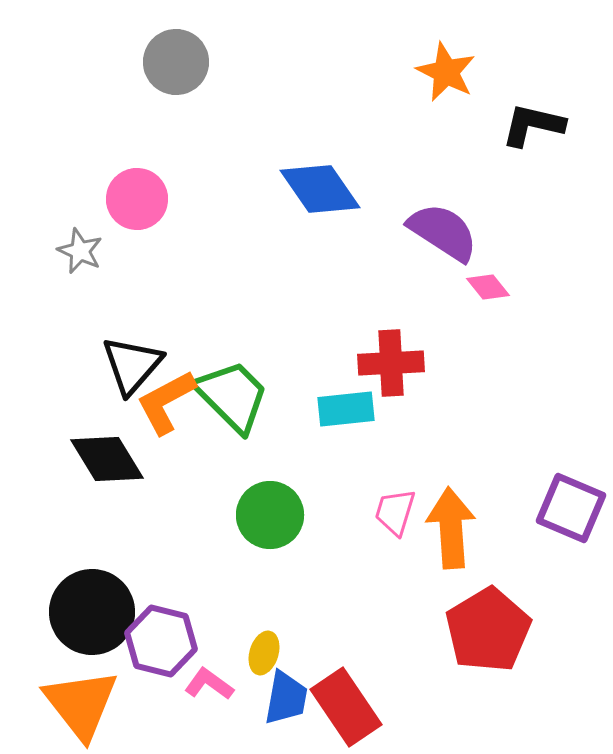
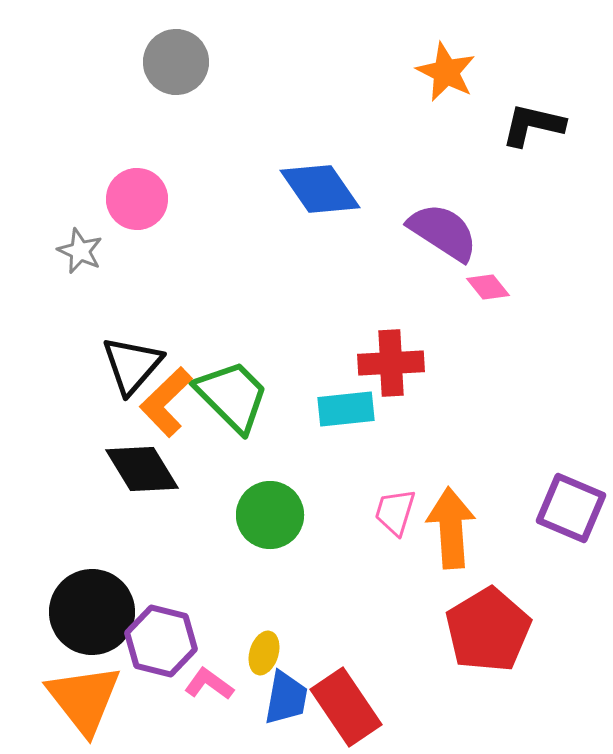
orange L-shape: rotated 16 degrees counterclockwise
black diamond: moved 35 px right, 10 px down
orange triangle: moved 3 px right, 5 px up
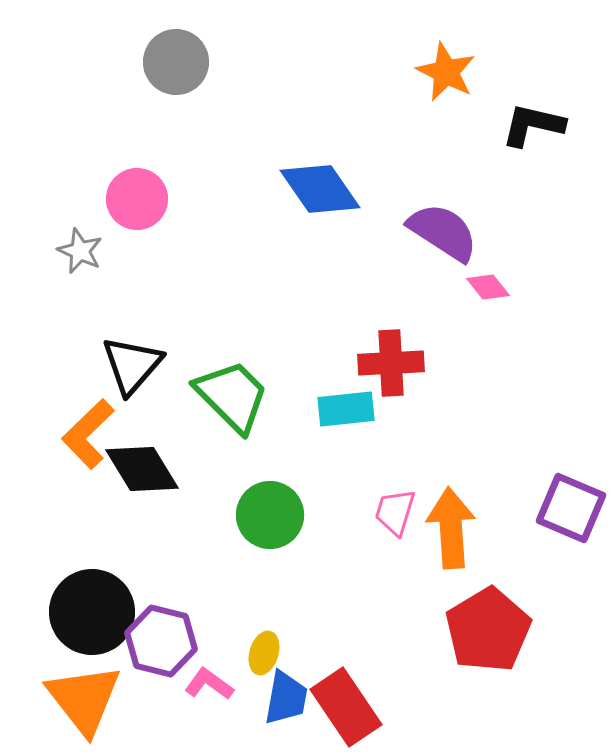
orange L-shape: moved 78 px left, 32 px down
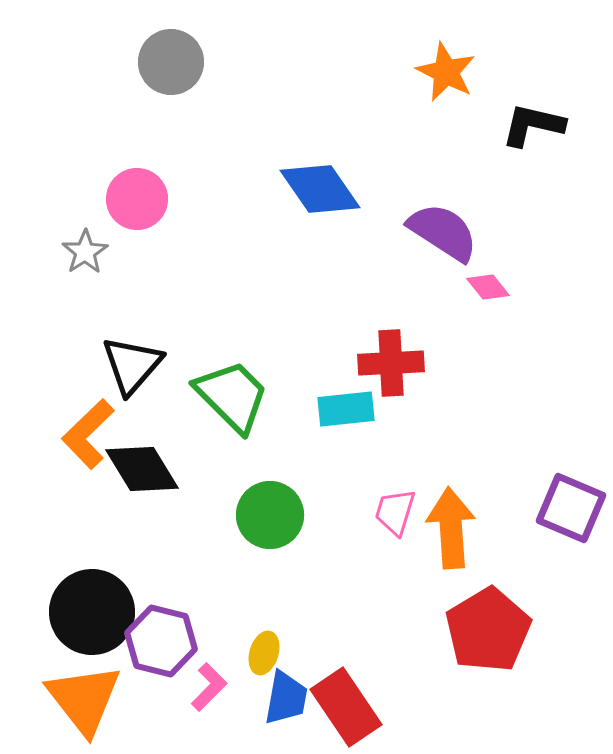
gray circle: moved 5 px left
gray star: moved 5 px right, 1 px down; rotated 15 degrees clockwise
pink L-shape: moved 3 px down; rotated 99 degrees clockwise
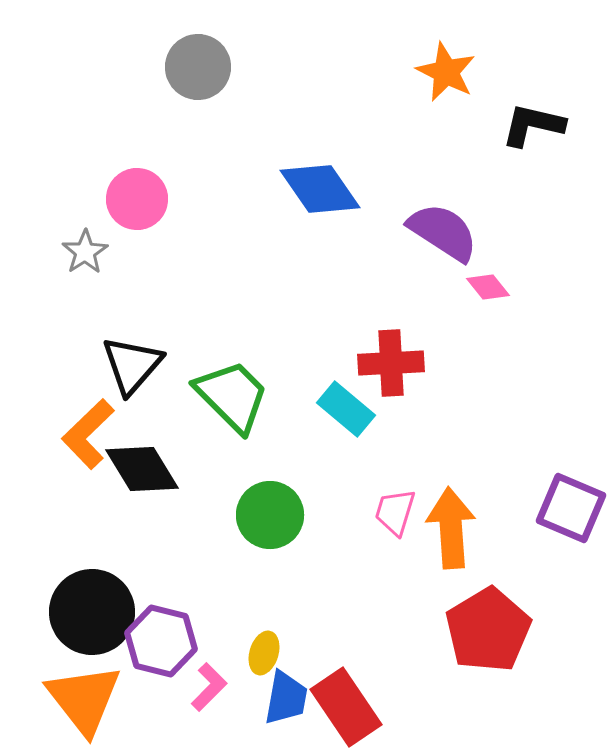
gray circle: moved 27 px right, 5 px down
cyan rectangle: rotated 46 degrees clockwise
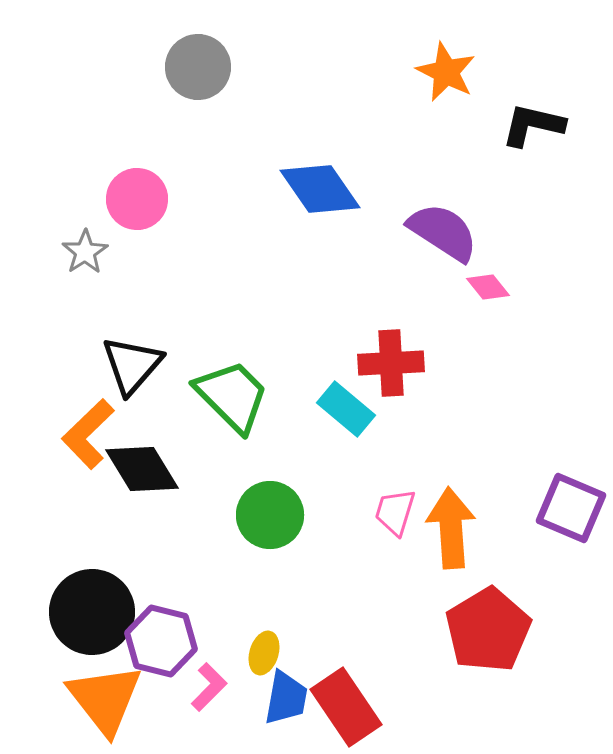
orange triangle: moved 21 px right
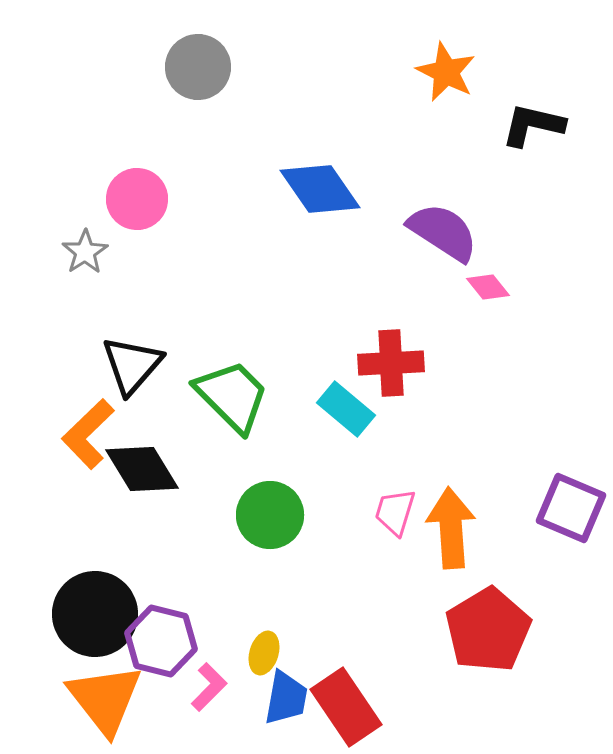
black circle: moved 3 px right, 2 px down
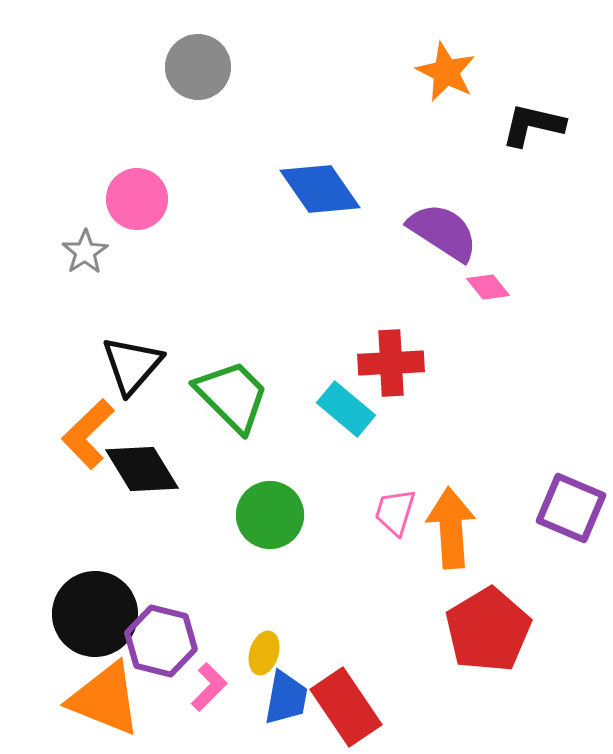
orange triangle: rotated 30 degrees counterclockwise
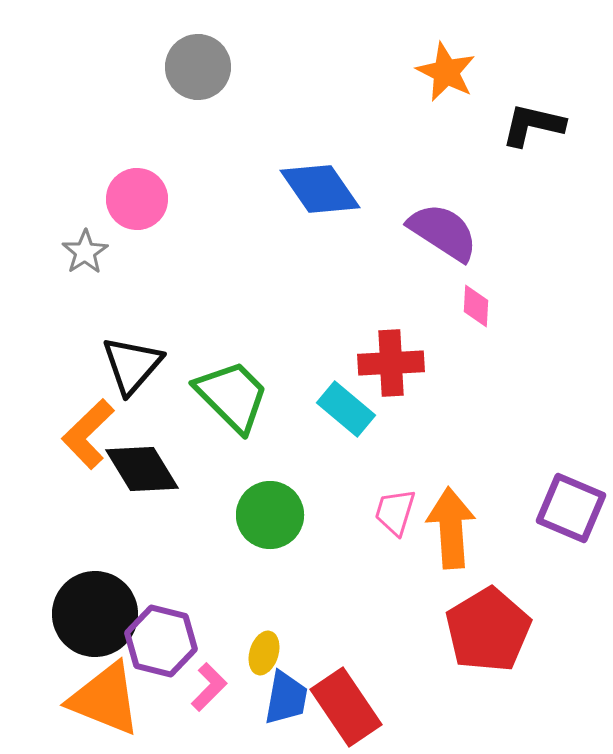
pink diamond: moved 12 px left, 19 px down; rotated 42 degrees clockwise
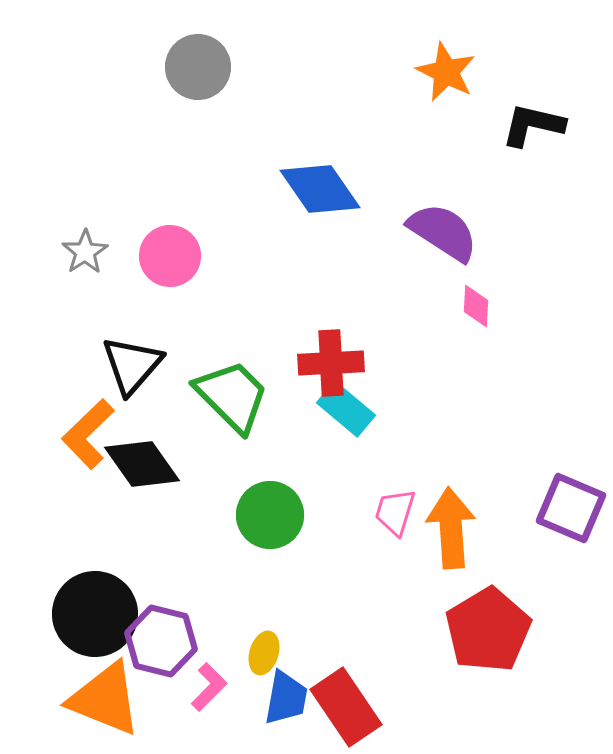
pink circle: moved 33 px right, 57 px down
red cross: moved 60 px left
black diamond: moved 5 px up; rotated 4 degrees counterclockwise
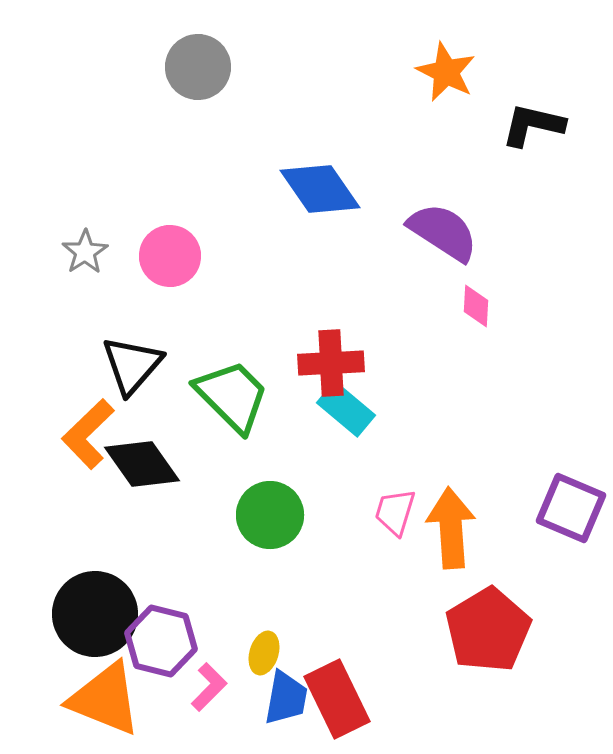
red rectangle: moved 9 px left, 8 px up; rotated 8 degrees clockwise
